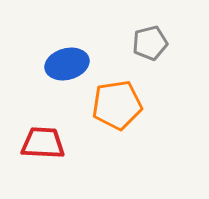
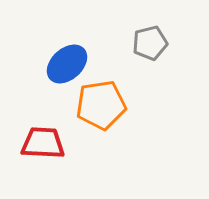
blue ellipse: rotated 27 degrees counterclockwise
orange pentagon: moved 16 px left
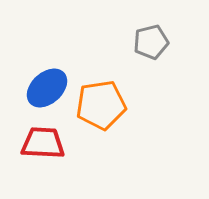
gray pentagon: moved 1 px right, 1 px up
blue ellipse: moved 20 px left, 24 px down
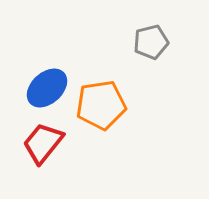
red trapezoid: rotated 54 degrees counterclockwise
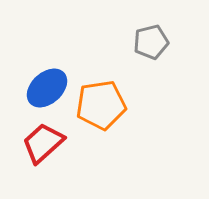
red trapezoid: rotated 9 degrees clockwise
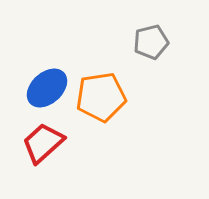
orange pentagon: moved 8 px up
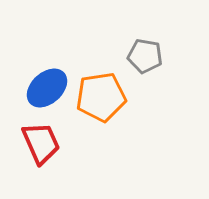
gray pentagon: moved 6 px left, 14 px down; rotated 24 degrees clockwise
red trapezoid: moved 2 px left; rotated 108 degrees clockwise
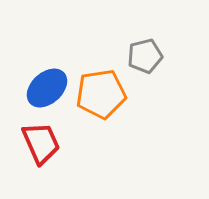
gray pentagon: rotated 24 degrees counterclockwise
orange pentagon: moved 3 px up
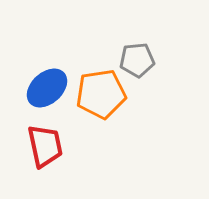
gray pentagon: moved 8 px left, 4 px down; rotated 8 degrees clockwise
red trapezoid: moved 4 px right, 3 px down; rotated 12 degrees clockwise
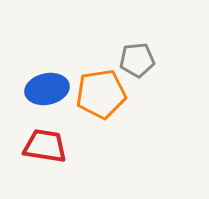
blue ellipse: moved 1 px down; rotated 30 degrees clockwise
red trapezoid: rotated 69 degrees counterclockwise
